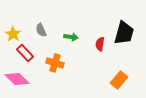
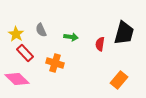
yellow star: moved 3 px right
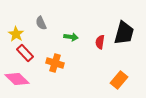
gray semicircle: moved 7 px up
red semicircle: moved 2 px up
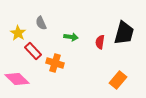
yellow star: moved 2 px right, 1 px up
red rectangle: moved 8 px right, 2 px up
orange rectangle: moved 1 px left
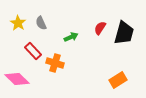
yellow star: moved 10 px up
green arrow: rotated 32 degrees counterclockwise
red semicircle: moved 14 px up; rotated 24 degrees clockwise
orange rectangle: rotated 18 degrees clockwise
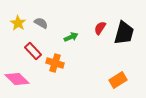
gray semicircle: rotated 144 degrees clockwise
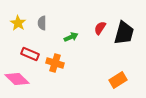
gray semicircle: moved 1 px right; rotated 120 degrees counterclockwise
red rectangle: moved 3 px left, 3 px down; rotated 24 degrees counterclockwise
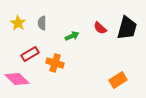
red semicircle: rotated 80 degrees counterclockwise
black trapezoid: moved 3 px right, 5 px up
green arrow: moved 1 px right, 1 px up
red rectangle: rotated 54 degrees counterclockwise
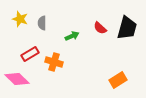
yellow star: moved 2 px right, 4 px up; rotated 14 degrees counterclockwise
orange cross: moved 1 px left, 1 px up
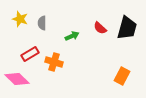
orange rectangle: moved 4 px right, 4 px up; rotated 30 degrees counterclockwise
